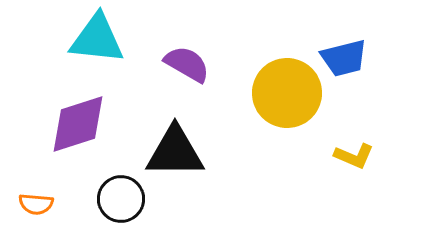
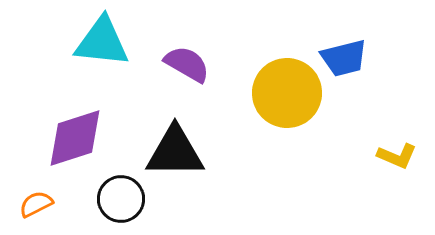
cyan triangle: moved 5 px right, 3 px down
purple diamond: moved 3 px left, 14 px down
yellow L-shape: moved 43 px right
orange semicircle: rotated 148 degrees clockwise
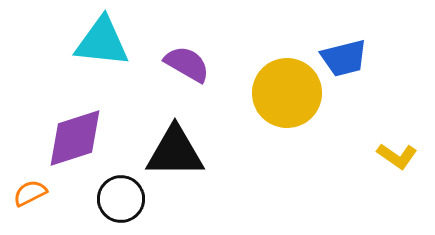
yellow L-shape: rotated 12 degrees clockwise
orange semicircle: moved 6 px left, 11 px up
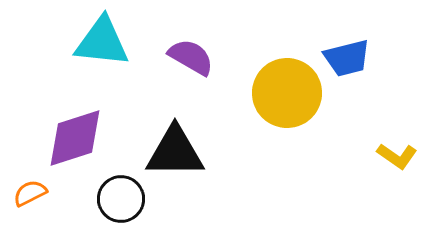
blue trapezoid: moved 3 px right
purple semicircle: moved 4 px right, 7 px up
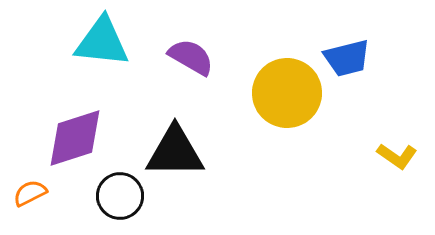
black circle: moved 1 px left, 3 px up
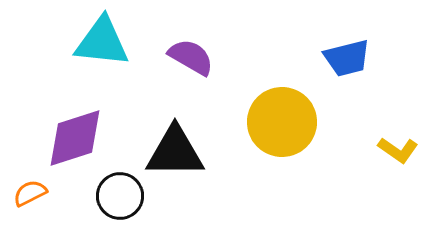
yellow circle: moved 5 px left, 29 px down
yellow L-shape: moved 1 px right, 6 px up
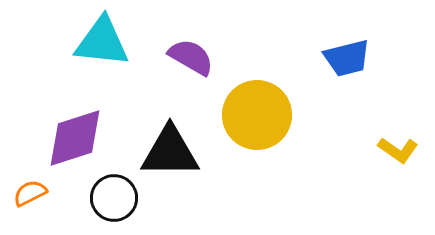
yellow circle: moved 25 px left, 7 px up
black triangle: moved 5 px left
black circle: moved 6 px left, 2 px down
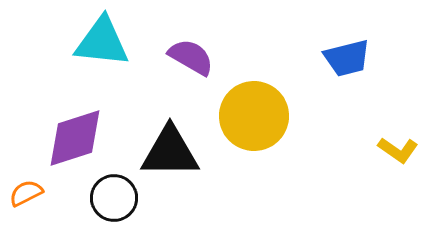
yellow circle: moved 3 px left, 1 px down
orange semicircle: moved 4 px left
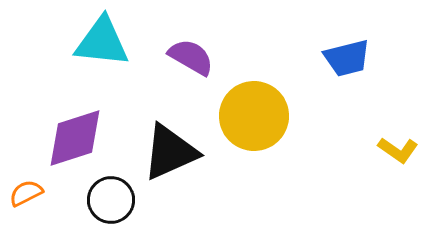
black triangle: rotated 24 degrees counterclockwise
black circle: moved 3 px left, 2 px down
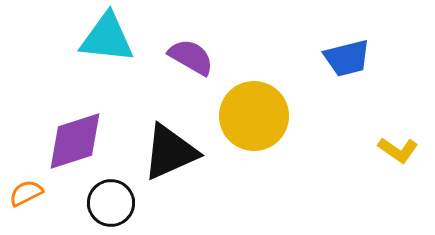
cyan triangle: moved 5 px right, 4 px up
purple diamond: moved 3 px down
black circle: moved 3 px down
